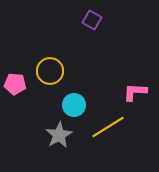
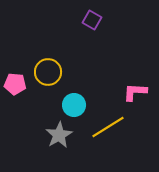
yellow circle: moved 2 px left, 1 px down
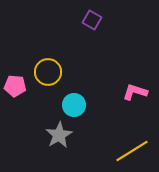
pink pentagon: moved 2 px down
pink L-shape: rotated 15 degrees clockwise
yellow line: moved 24 px right, 24 px down
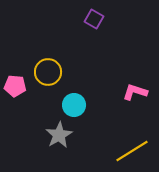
purple square: moved 2 px right, 1 px up
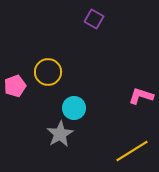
pink pentagon: rotated 25 degrees counterclockwise
pink L-shape: moved 6 px right, 4 px down
cyan circle: moved 3 px down
gray star: moved 1 px right, 1 px up
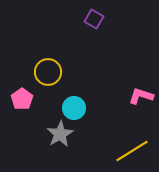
pink pentagon: moved 7 px right, 13 px down; rotated 15 degrees counterclockwise
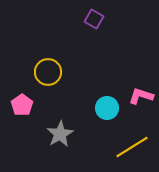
pink pentagon: moved 6 px down
cyan circle: moved 33 px right
yellow line: moved 4 px up
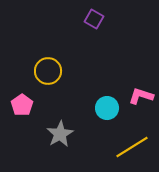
yellow circle: moved 1 px up
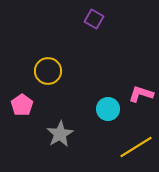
pink L-shape: moved 2 px up
cyan circle: moved 1 px right, 1 px down
yellow line: moved 4 px right
